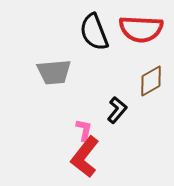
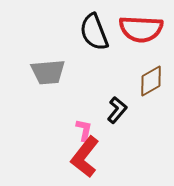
gray trapezoid: moved 6 px left
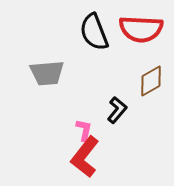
gray trapezoid: moved 1 px left, 1 px down
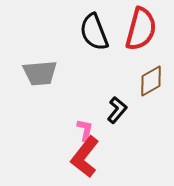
red semicircle: rotated 78 degrees counterclockwise
gray trapezoid: moved 7 px left
pink L-shape: moved 1 px right
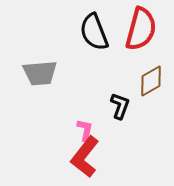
black L-shape: moved 3 px right, 4 px up; rotated 20 degrees counterclockwise
